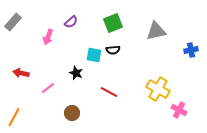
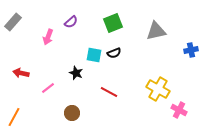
black semicircle: moved 1 px right, 3 px down; rotated 16 degrees counterclockwise
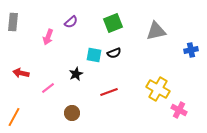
gray rectangle: rotated 36 degrees counterclockwise
black star: moved 1 px down; rotated 24 degrees clockwise
red line: rotated 48 degrees counterclockwise
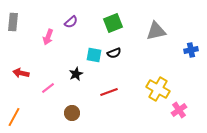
pink cross: rotated 28 degrees clockwise
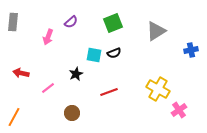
gray triangle: rotated 20 degrees counterclockwise
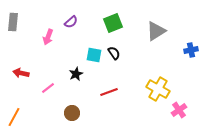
black semicircle: rotated 104 degrees counterclockwise
